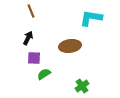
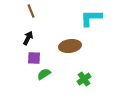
cyan L-shape: rotated 10 degrees counterclockwise
green cross: moved 2 px right, 7 px up
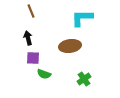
cyan L-shape: moved 9 px left
black arrow: rotated 40 degrees counterclockwise
purple square: moved 1 px left
green semicircle: rotated 128 degrees counterclockwise
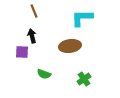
brown line: moved 3 px right
black arrow: moved 4 px right, 2 px up
purple square: moved 11 px left, 6 px up
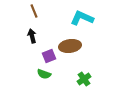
cyan L-shape: rotated 25 degrees clockwise
purple square: moved 27 px right, 4 px down; rotated 24 degrees counterclockwise
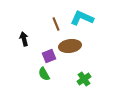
brown line: moved 22 px right, 13 px down
black arrow: moved 8 px left, 3 px down
green semicircle: rotated 40 degrees clockwise
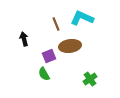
green cross: moved 6 px right
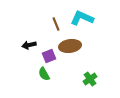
black arrow: moved 5 px right, 6 px down; rotated 88 degrees counterclockwise
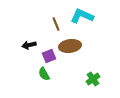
cyan L-shape: moved 2 px up
green cross: moved 3 px right
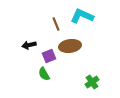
green cross: moved 1 px left, 3 px down
